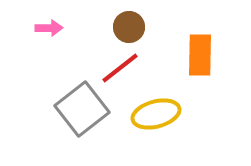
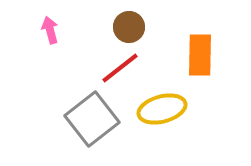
pink arrow: moved 1 px right, 2 px down; rotated 104 degrees counterclockwise
gray square: moved 10 px right, 10 px down
yellow ellipse: moved 6 px right, 5 px up
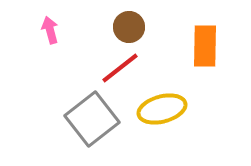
orange rectangle: moved 5 px right, 9 px up
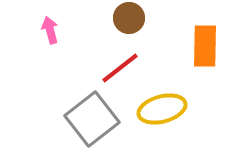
brown circle: moved 9 px up
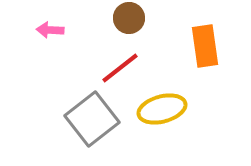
pink arrow: rotated 72 degrees counterclockwise
orange rectangle: rotated 9 degrees counterclockwise
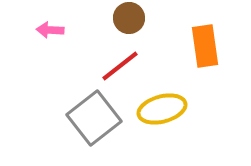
red line: moved 2 px up
gray square: moved 2 px right, 1 px up
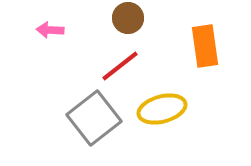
brown circle: moved 1 px left
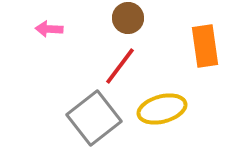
pink arrow: moved 1 px left, 1 px up
red line: rotated 15 degrees counterclockwise
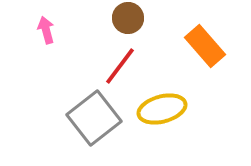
pink arrow: moved 3 px left, 1 px down; rotated 72 degrees clockwise
orange rectangle: rotated 33 degrees counterclockwise
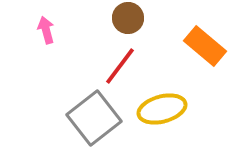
orange rectangle: rotated 9 degrees counterclockwise
